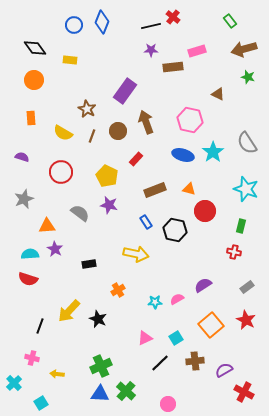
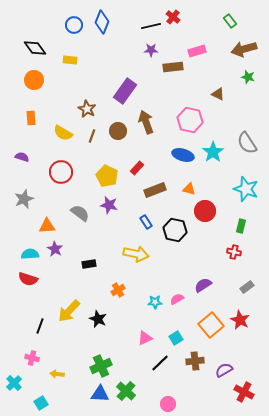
red rectangle at (136, 159): moved 1 px right, 9 px down
red star at (246, 320): moved 6 px left
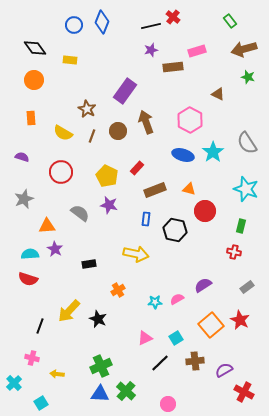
purple star at (151, 50): rotated 16 degrees counterclockwise
pink hexagon at (190, 120): rotated 15 degrees clockwise
blue rectangle at (146, 222): moved 3 px up; rotated 40 degrees clockwise
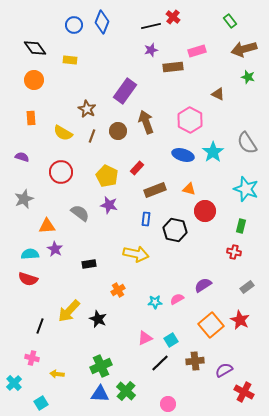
cyan square at (176, 338): moved 5 px left, 2 px down
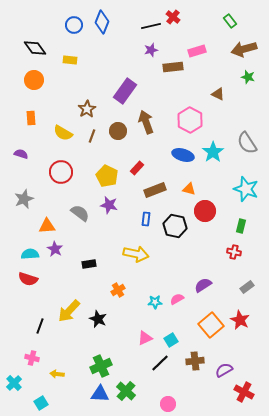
brown star at (87, 109): rotated 12 degrees clockwise
purple semicircle at (22, 157): moved 1 px left, 3 px up
black hexagon at (175, 230): moved 4 px up
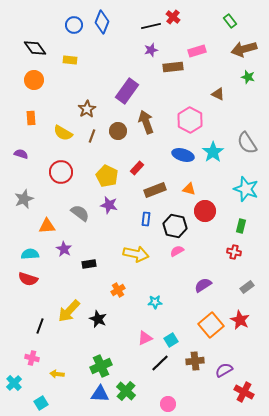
purple rectangle at (125, 91): moved 2 px right
purple star at (55, 249): moved 9 px right
pink semicircle at (177, 299): moved 48 px up
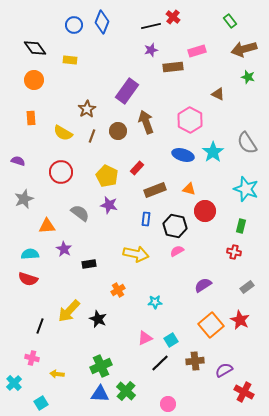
purple semicircle at (21, 154): moved 3 px left, 7 px down
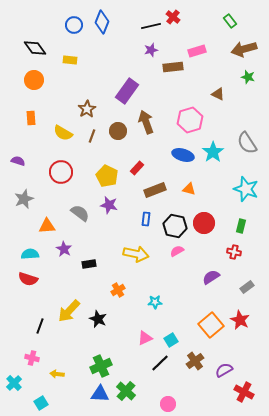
pink hexagon at (190, 120): rotated 15 degrees clockwise
red circle at (205, 211): moved 1 px left, 12 px down
purple semicircle at (203, 285): moved 8 px right, 8 px up
brown cross at (195, 361): rotated 30 degrees counterclockwise
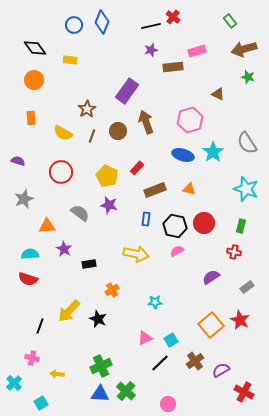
orange cross at (118, 290): moved 6 px left
purple semicircle at (224, 370): moved 3 px left
